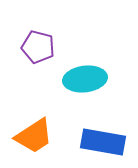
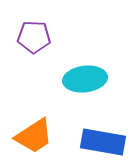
purple pentagon: moved 4 px left, 10 px up; rotated 12 degrees counterclockwise
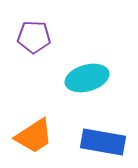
cyan ellipse: moved 2 px right, 1 px up; rotated 9 degrees counterclockwise
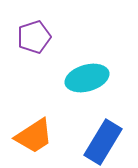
purple pentagon: rotated 20 degrees counterclockwise
blue rectangle: rotated 69 degrees counterclockwise
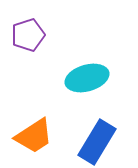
purple pentagon: moved 6 px left, 2 px up
blue rectangle: moved 6 px left
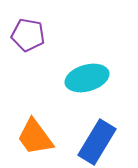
purple pentagon: rotated 28 degrees clockwise
orange trapezoid: moved 1 px right, 1 px down; rotated 87 degrees clockwise
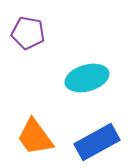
purple pentagon: moved 2 px up
blue rectangle: rotated 30 degrees clockwise
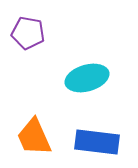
orange trapezoid: moved 1 px left; rotated 12 degrees clockwise
blue rectangle: rotated 36 degrees clockwise
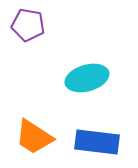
purple pentagon: moved 8 px up
orange trapezoid: rotated 33 degrees counterclockwise
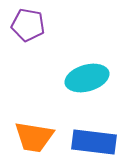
orange trapezoid: rotated 24 degrees counterclockwise
blue rectangle: moved 3 px left
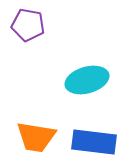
cyan ellipse: moved 2 px down
orange trapezoid: moved 2 px right
